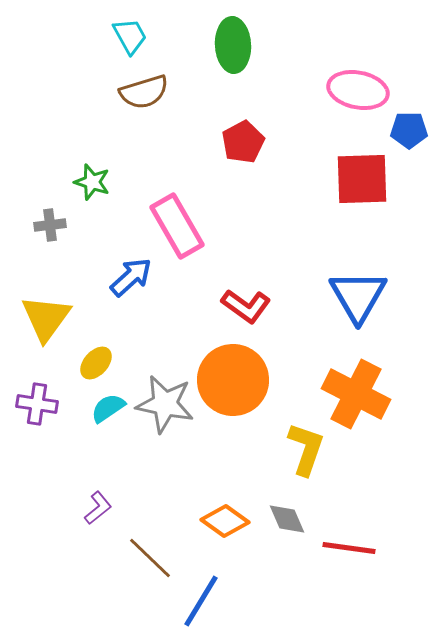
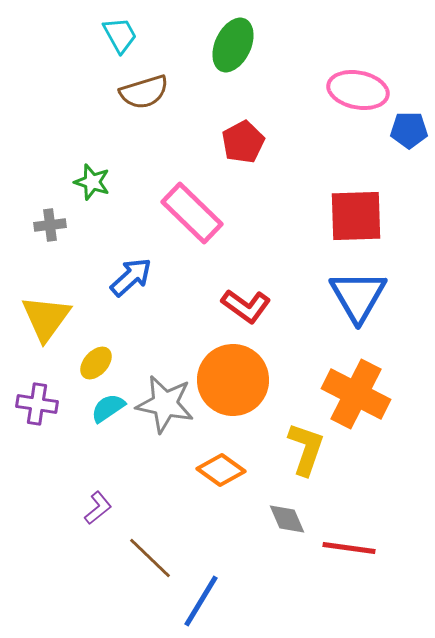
cyan trapezoid: moved 10 px left, 1 px up
green ellipse: rotated 28 degrees clockwise
red square: moved 6 px left, 37 px down
pink rectangle: moved 15 px right, 13 px up; rotated 16 degrees counterclockwise
orange diamond: moved 4 px left, 51 px up
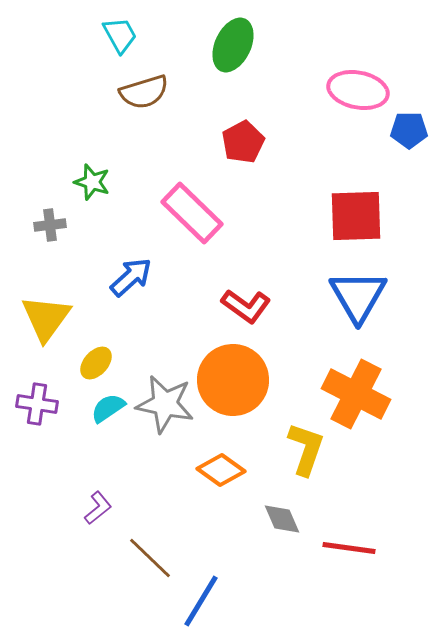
gray diamond: moved 5 px left
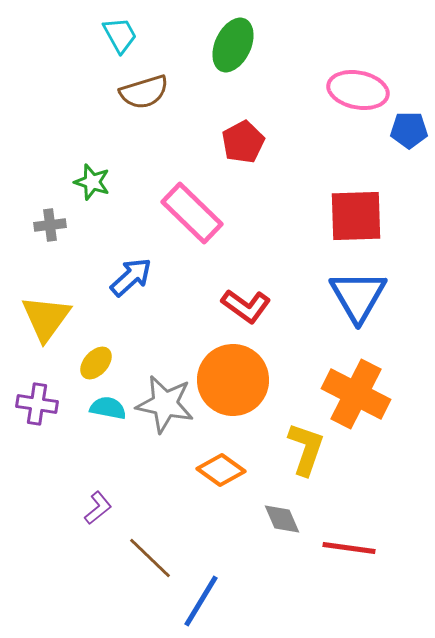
cyan semicircle: rotated 45 degrees clockwise
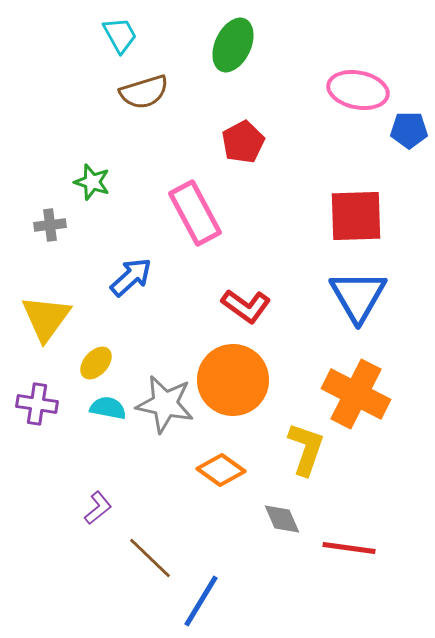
pink rectangle: moved 3 px right; rotated 18 degrees clockwise
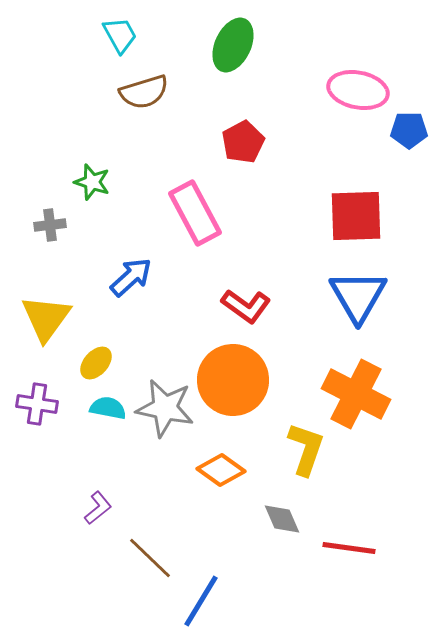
gray star: moved 4 px down
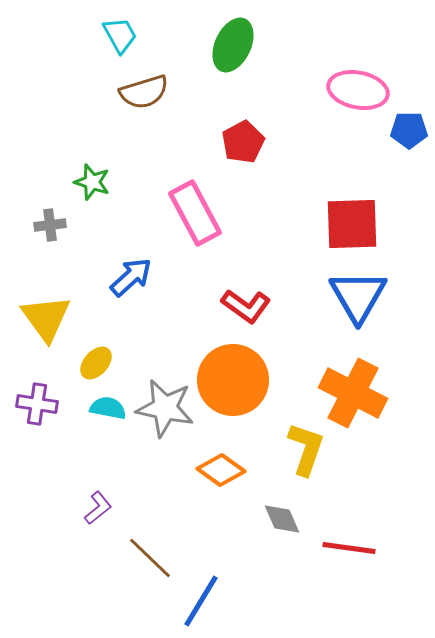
red square: moved 4 px left, 8 px down
yellow triangle: rotated 12 degrees counterclockwise
orange cross: moved 3 px left, 1 px up
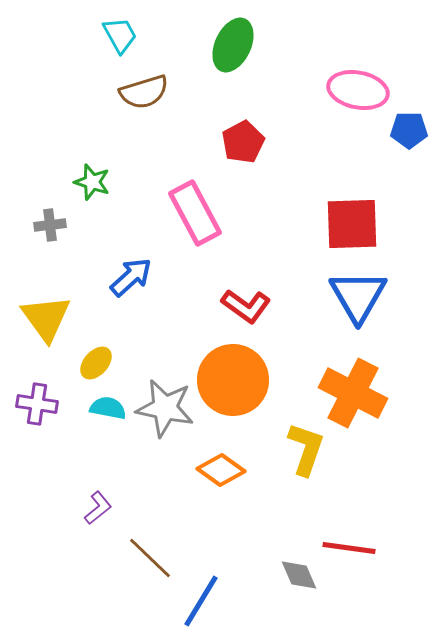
gray diamond: moved 17 px right, 56 px down
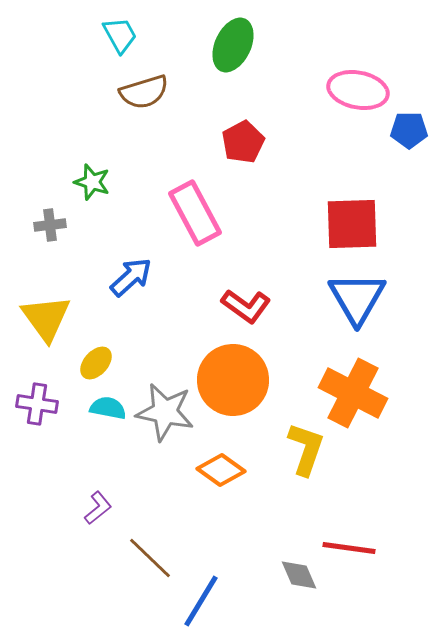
blue triangle: moved 1 px left, 2 px down
gray star: moved 4 px down
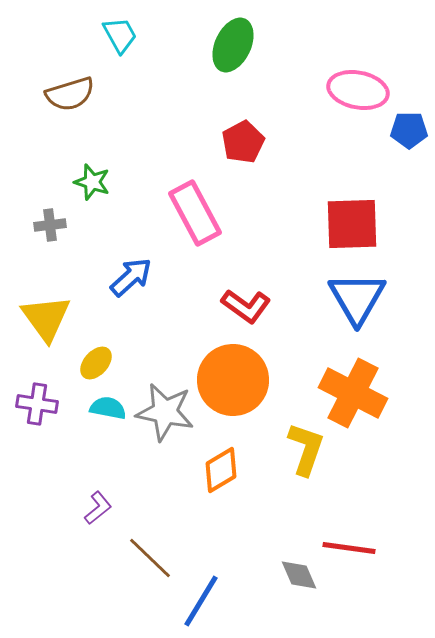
brown semicircle: moved 74 px left, 2 px down
orange diamond: rotated 66 degrees counterclockwise
